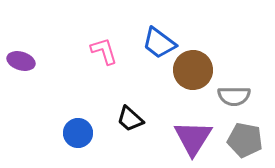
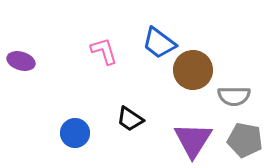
black trapezoid: rotated 8 degrees counterclockwise
blue circle: moved 3 px left
purple triangle: moved 2 px down
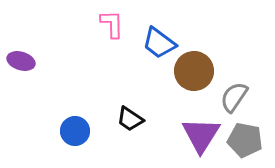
pink L-shape: moved 8 px right, 27 px up; rotated 16 degrees clockwise
brown circle: moved 1 px right, 1 px down
gray semicircle: moved 1 px down; rotated 124 degrees clockwise
blue circle: moved 2 px up
purple triangle: moved 8 px right, 5 px up
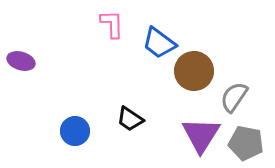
gray pentagon: moved 1 px right, 3 px down
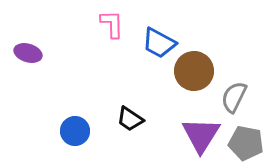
blue trapezoid: rotated 9 degrees counterclockwise
purple ellipse: moved 7 px right, 8 px up
gray semicircle: rotated 8 degrees counterclockwise
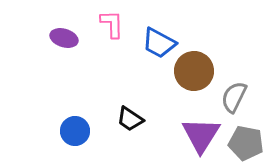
purple ellipse: moved 36 px right, 15 px up
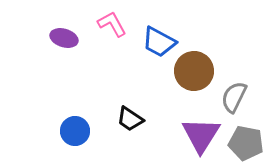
pink L-shape: rotated 28 degrees counterclockwise
blue trapezoid: moved 1 px up
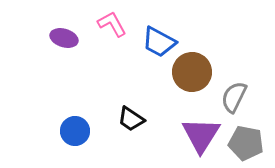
brown circle: moved 2 px left, 1 px down
black trapezoid: moved 1 px right
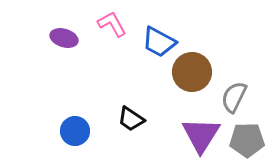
gray pentagon: moved 1 px right, 3 px up; rotated 12 degrees counterclockwise
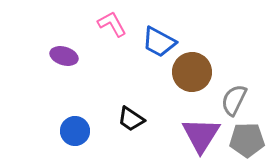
purple ellipse: moved 18 px down
gray semicircle: moved 3 px down
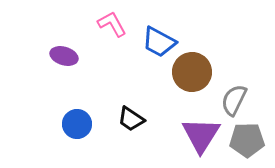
blue circle: moved 2 px right, 7 px up
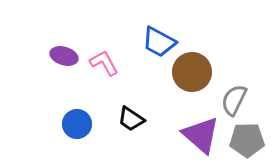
pink L-shape: moved 8 px left, 39 px down
purple triangle: rotated 21 degrees counterclockwise
